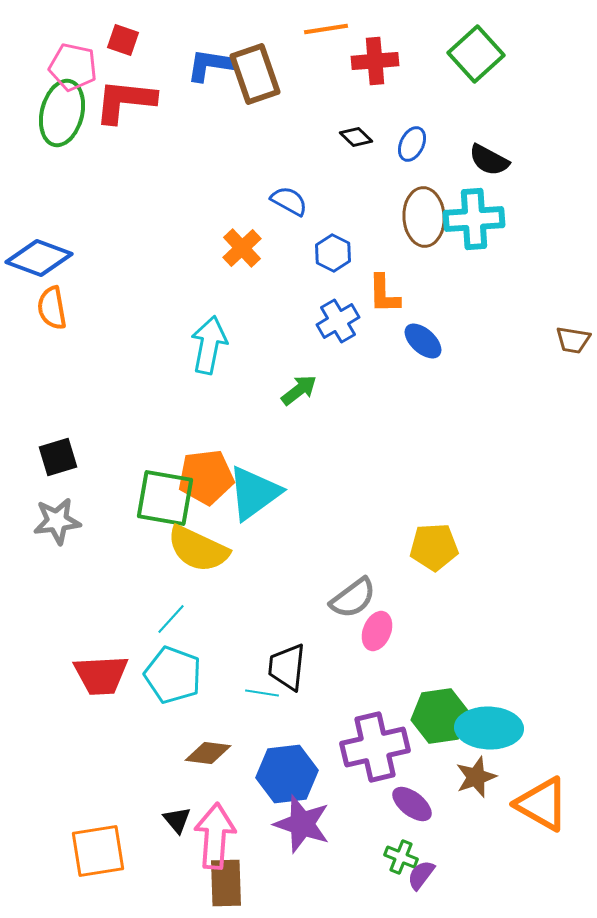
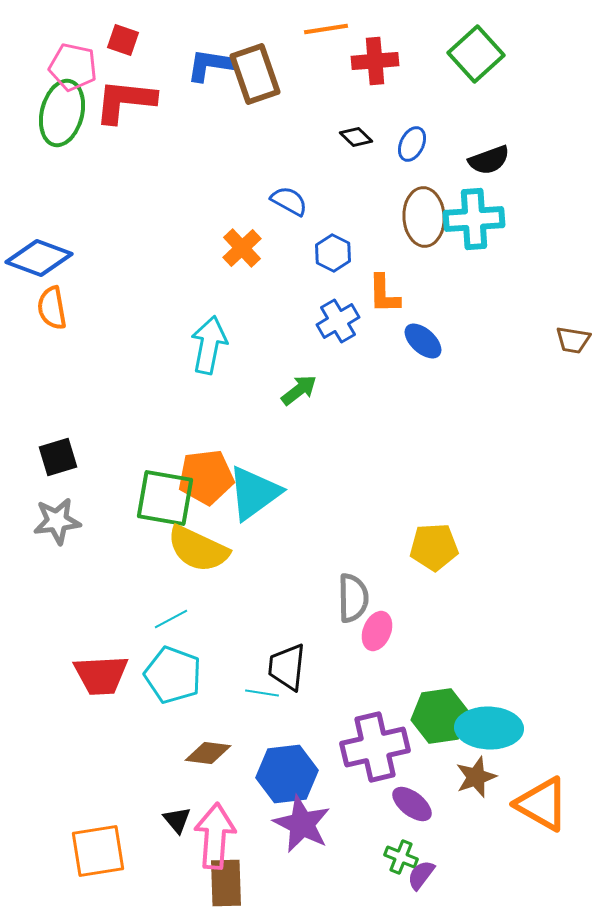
black semicircle at (489, 160): rotated 48 degrees counterclockwise
gray semicircle at (353, 598): rotated 54 degrees counterclockwise
cyan line at (171, 619): rotated 20 degrees clockwise
purple star at (302, 824): rotated 8 degrees clockwise
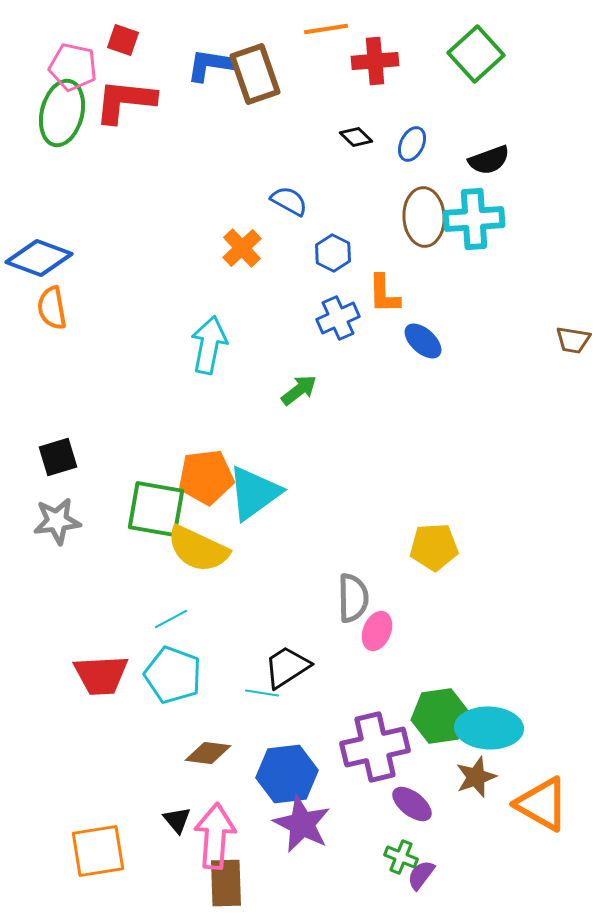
blue cross at (338, 321): moved 3 px up; rotated 6 degrees clockwise
green square at (165, 498): moved 9 px left, 11 px down
black trapezoid at (287, 667): rotated 51 degrees clockwise
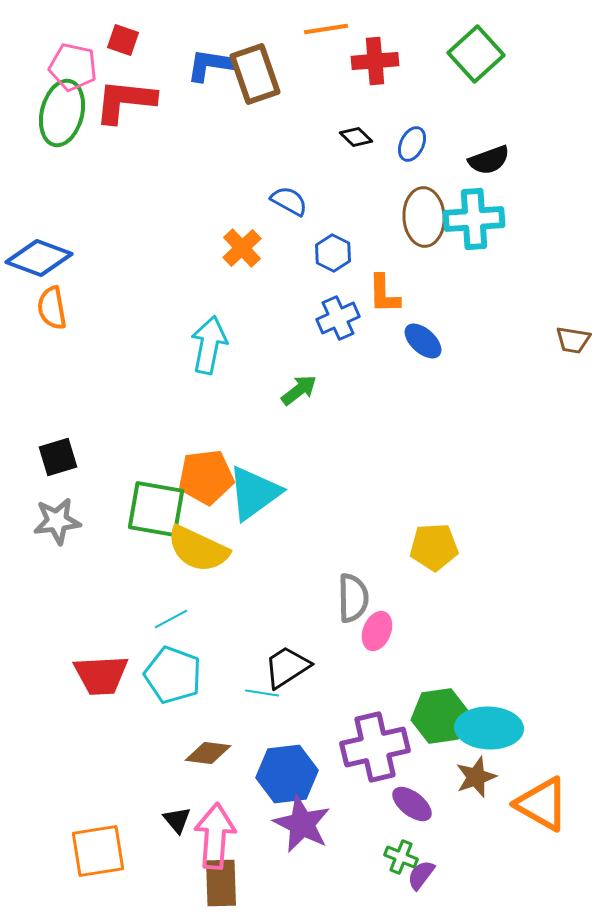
brown rectangle at (226, 883): moved 5 px left
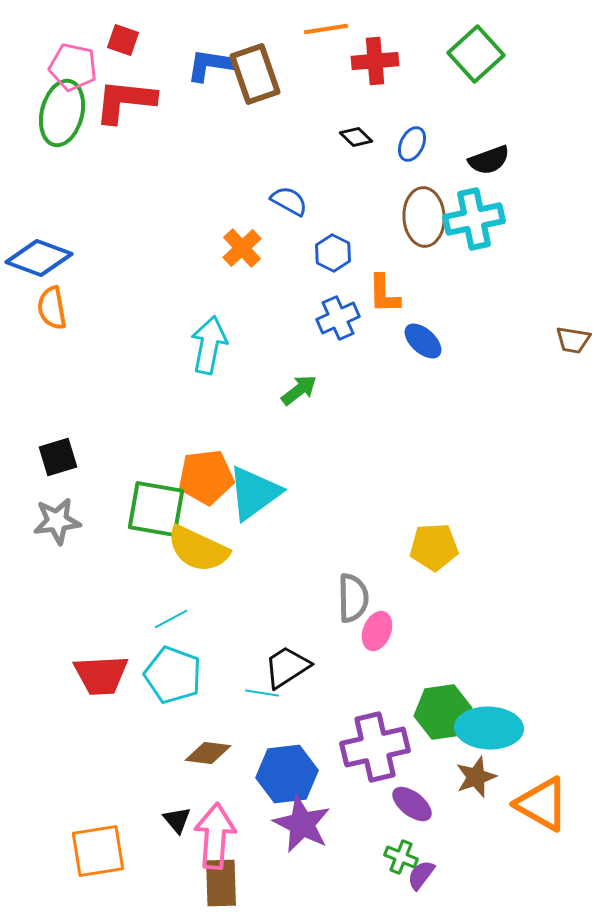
cyan cross at (474, 219): rotated 8 degrees counterclockwise
green hexagon at (440, 716): moved 3 px right, 4 px up
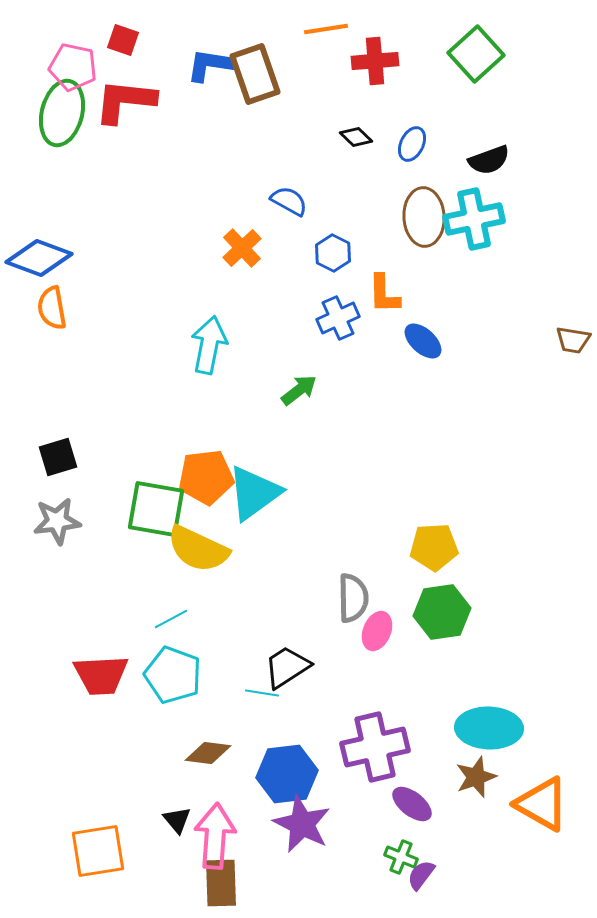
green hexagon at (443, 712): moved 1 px left, 100 px up
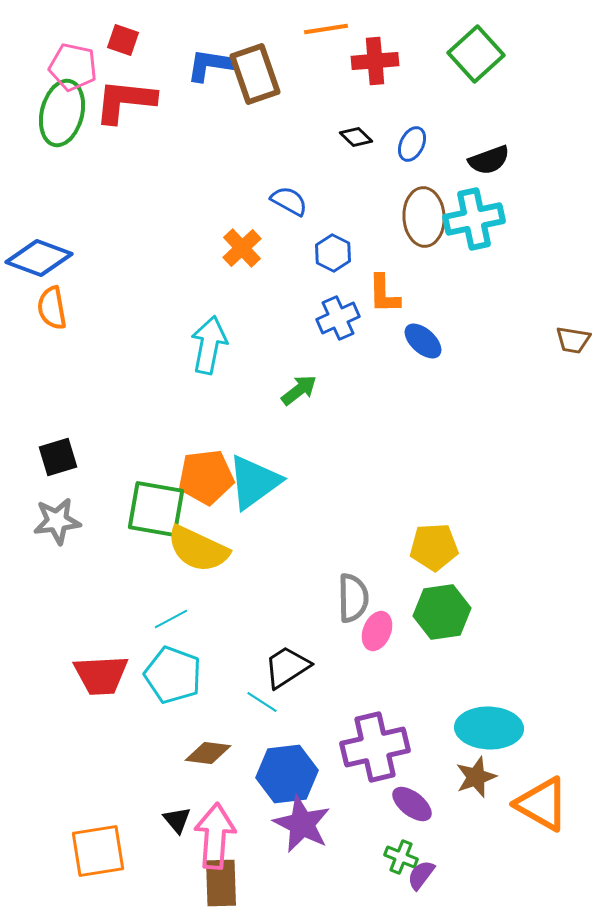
cyan triangle at (254, 493): moved 11 px up
cyan line at (262, 693): moved 9 px down; rotated 24 degrees clockwise
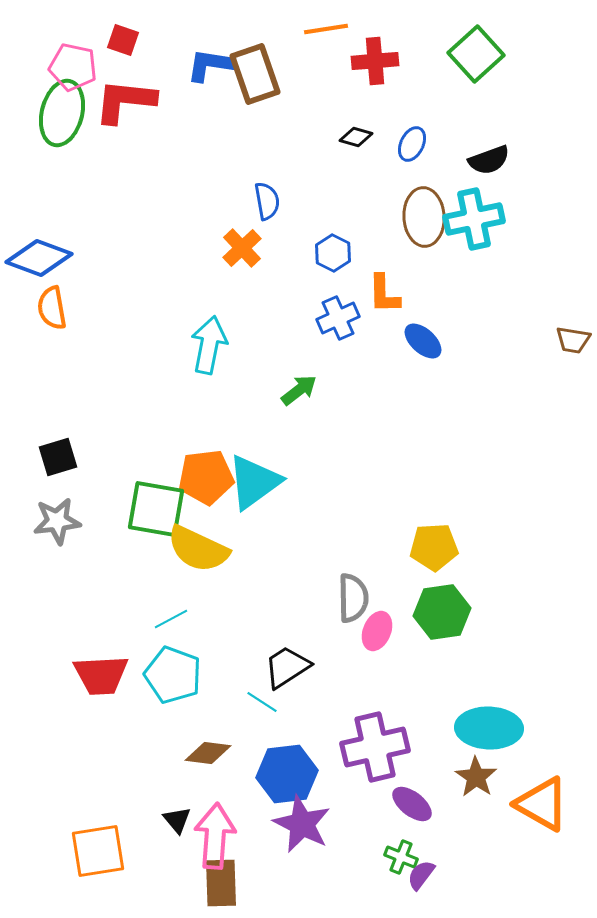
black diamond at (356, 137): rotated 28 degrees counterclockwise
blue semicircle at (289, 201): moved 22 px left; rotated 51 degrees clockwise
brown star at (476, 777): rotated 18 degrees counterclockwise
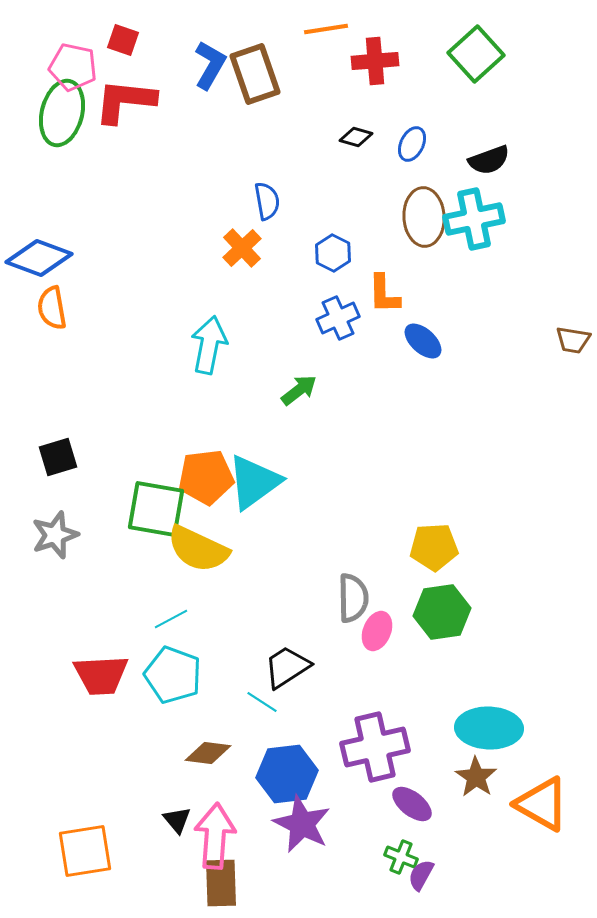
blue L-shape at (210, 65): rotated 111 degrees clockwise
gray star at (57, 521): moved 2 px left, 14 px down; rotated 12 degrees counterclockwise
orange square at (98, 851): moved 13 px left
purple semicircle at (421, 875): rotated 8 degrees counterclockwise
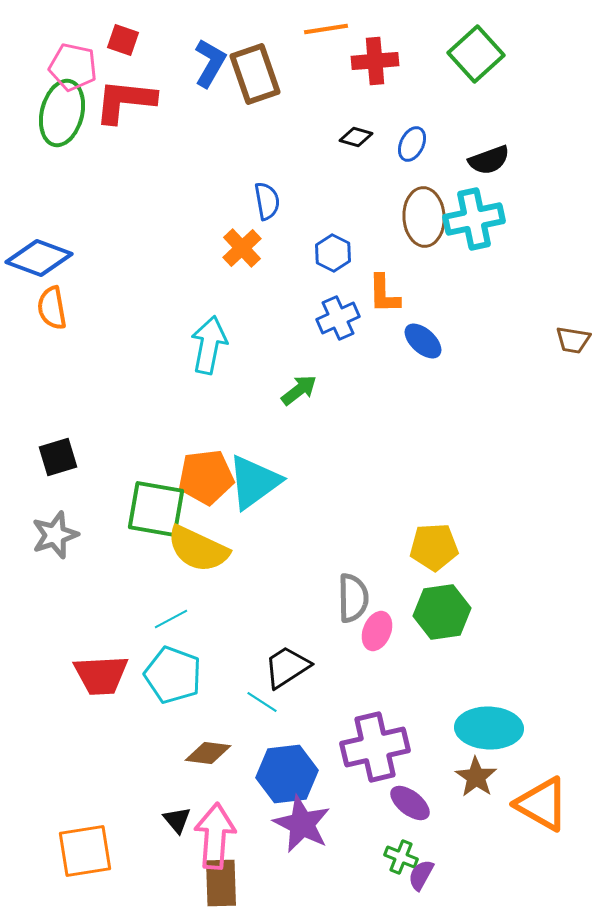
blue L-shape at (210, 65): moved 2 px up
purple ellipse at (412, 804): moved 2 px left, 1 px up
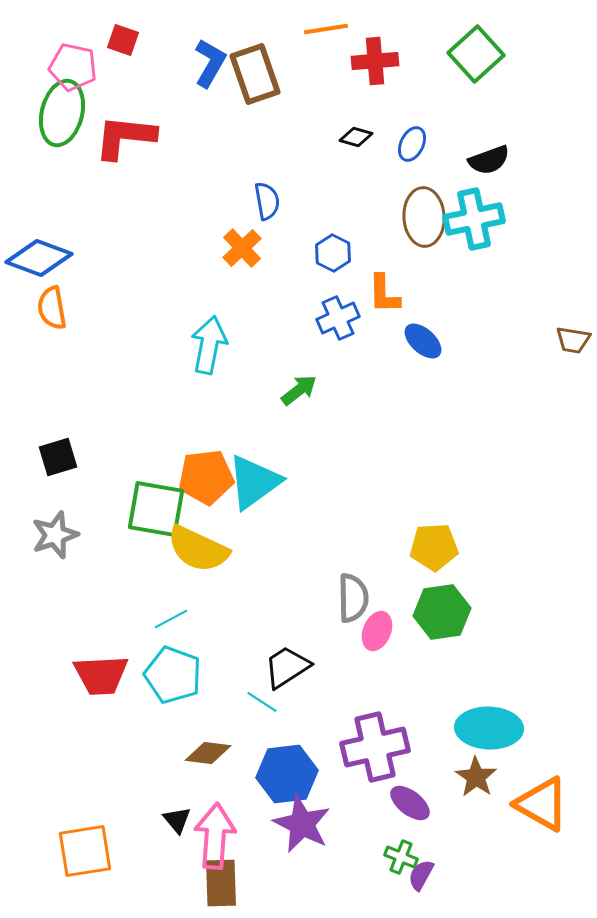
red L-shape at (125, 101): moved 36 px down
